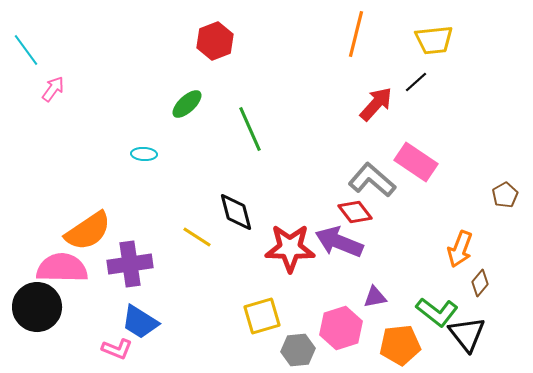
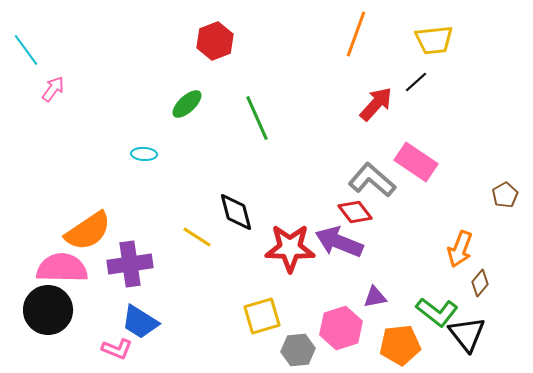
orange line: rotated 6 degrees clockwise
green line: moved 7 px right, 11 px up
black circle: moved 11 px right, 3 px down
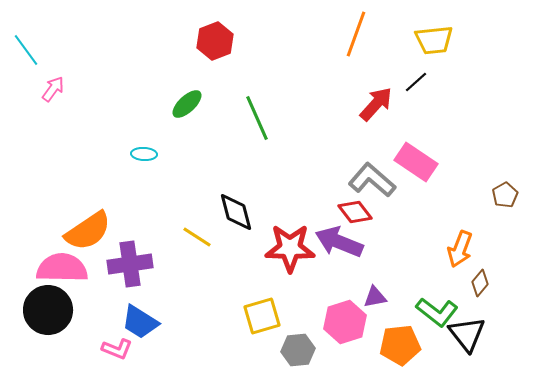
pink hexagon: moved 4 px right, 6 px up
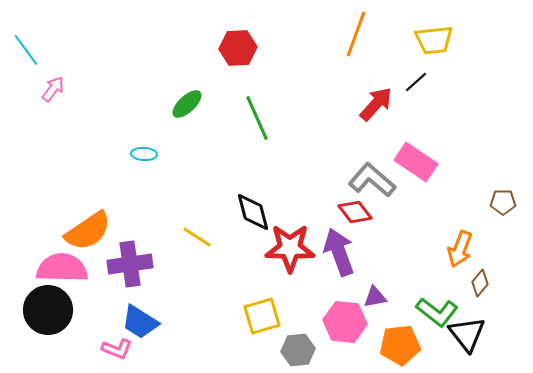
red hexagon: moved 23 px right, 7 px down; rotated 18 degrees clockwise
brown pentagon: moved 2 px left, 7 px down; rotated 30 degrees clockwise
black diamond: moved 17 px right
purple arrow: moved 10 px down; rotated 48 degrees clockwise
pink hexagon: rotated 24 degrees clockwise
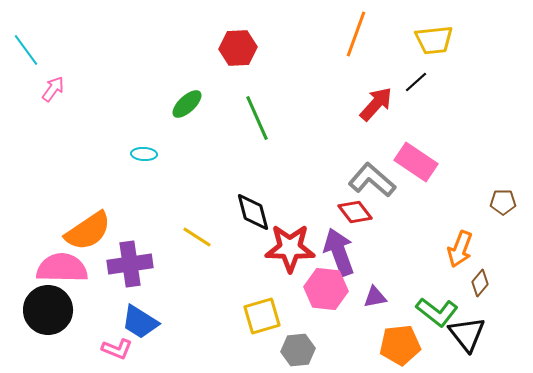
pink hexagon: moved 19 px left, 33 px up
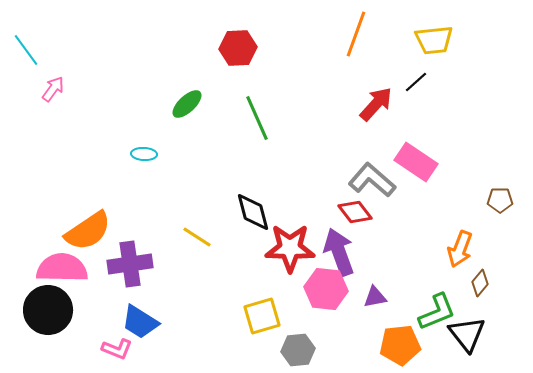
brown pentagon: moved 3 px left, 2 px up
green L-shape: rotated 60 degrees counterclockwise
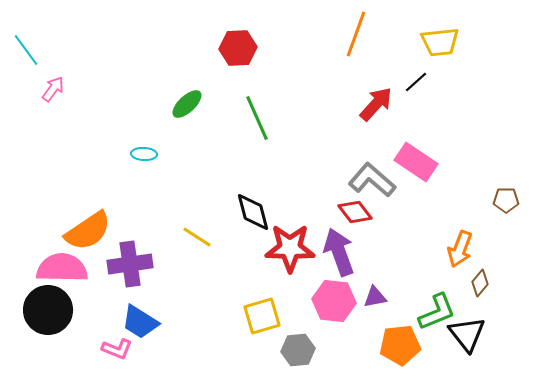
yellow trapezoid: moved 6 px right, 2 px down
brown pentagon: moved 6 px right
pink hexagon: moved 8 px right, 12 px down
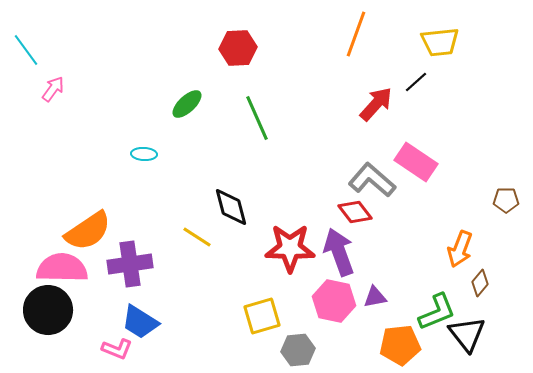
black diamond: moved 22 px left, 5 px up
pink hexagon: rotated 6 degrees clockwise
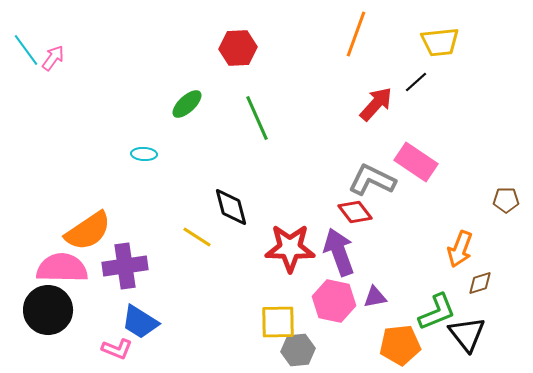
pink arrow: moved 31 px up
gray L-shape: rotated 15 degrees counterclockwise
purple cross: moved 5 px left, 2 px down
brown diamond: rotated 32 degrees clockwise
yellow square: moved 16 px right, 6 px down; rotated 15 degrees clockwise
